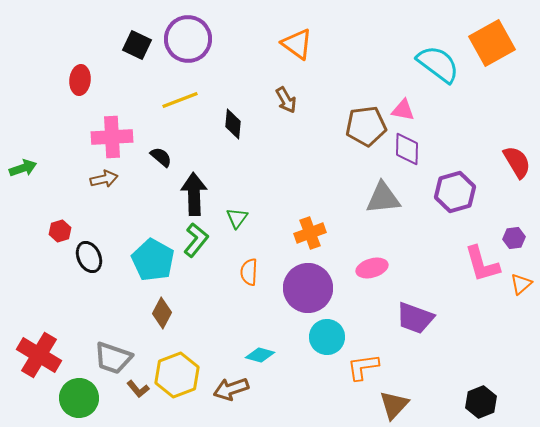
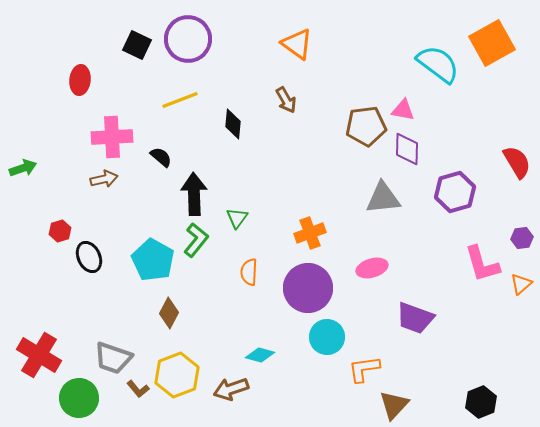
purple hexagon at (514, 238): moved 8 px right
brown diamond at (162, 313): moved 7 px right
orange L-shape at (363, 367): moved 1 px right, 2 px down
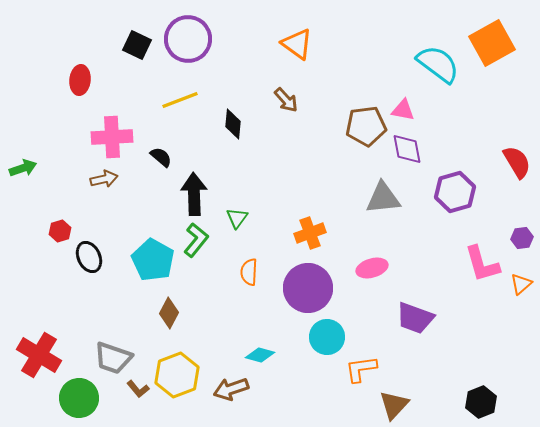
brown arrow at (286, 100): rotated 12 degrees counterclockwise
purple diamond at (407, 149): rotated 12 degrees counterclockwise
orange L-shape at (364, 369): moved 3 px left
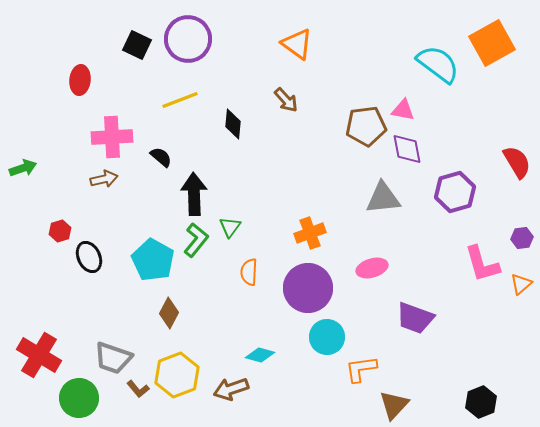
green triangle at (237, 218): moved 7 px left, 9 px down
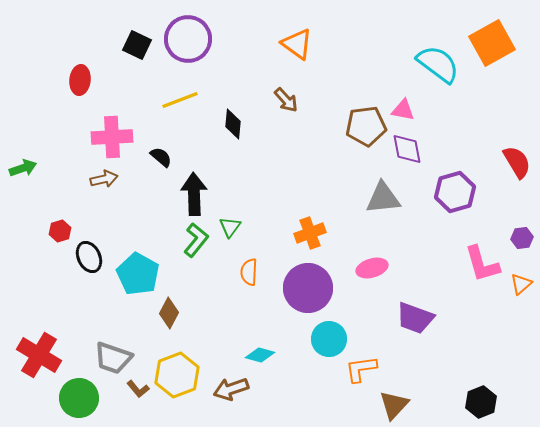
cyan pentagon at (153, 260): moved 15 px left, 14 px down
cyan circle at (327, 337): moved 2 px right, 2 px down
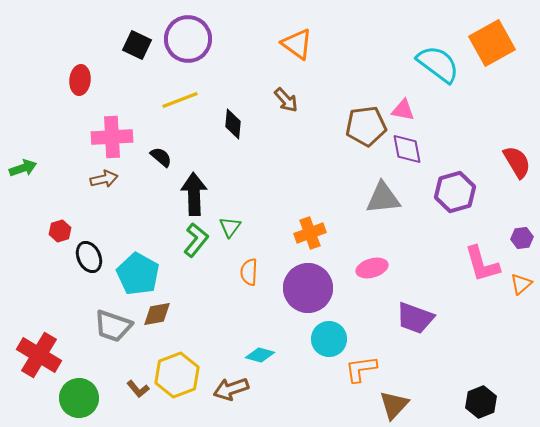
brown diamond at (169, 313): moved 12 px left, 1 px down; rotated 52 degrees clockwise
gray trapezoid at (113, 358): moved 32 px up
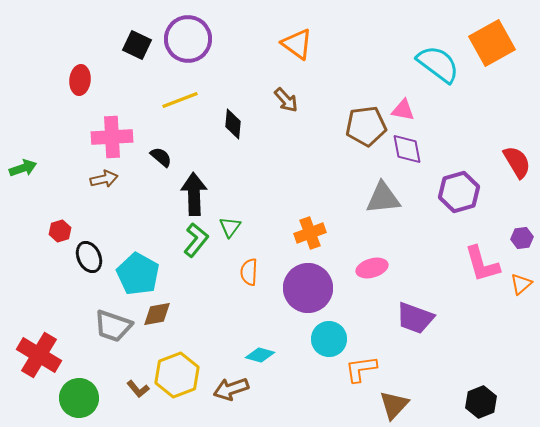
purple hexagon at (455, 192): moved 4 px right
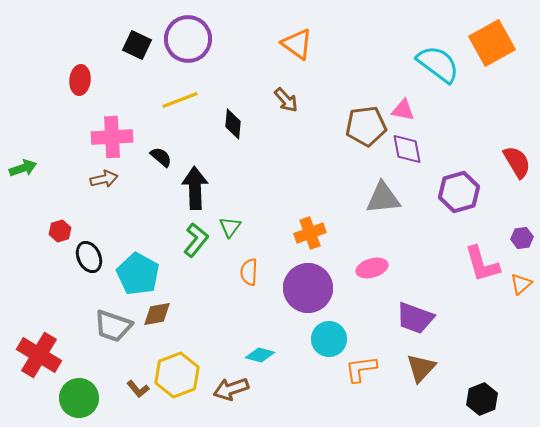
black arrow at (194, 194): moved 1 px right, 6 px up
black hexagon at (481, 402): moved 1 px right, 3 px up
brown triangle at (394, 405): moved 27 px right, 37 px up
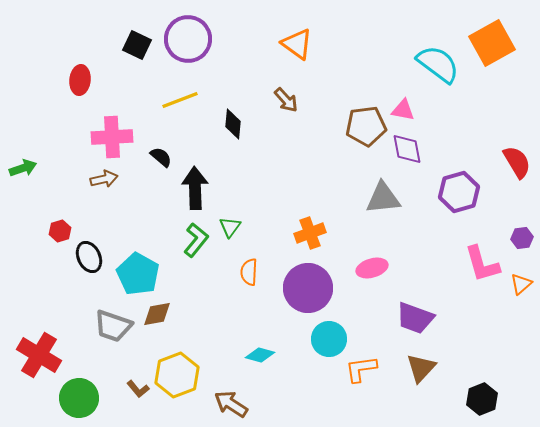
brown arrow at (231, 389): moved 15 px down; rotated 52 degrees clockwise
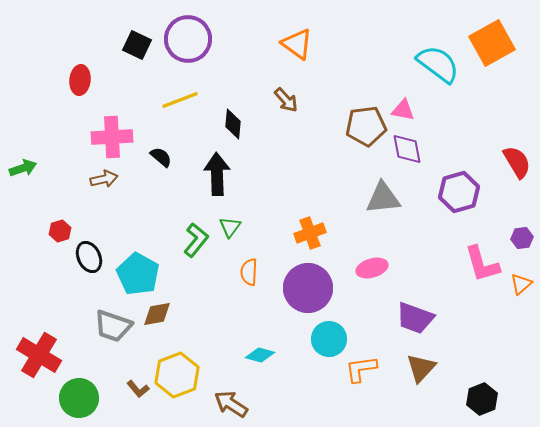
black arrow at (195, 188): moved 22 px right, 14 px up
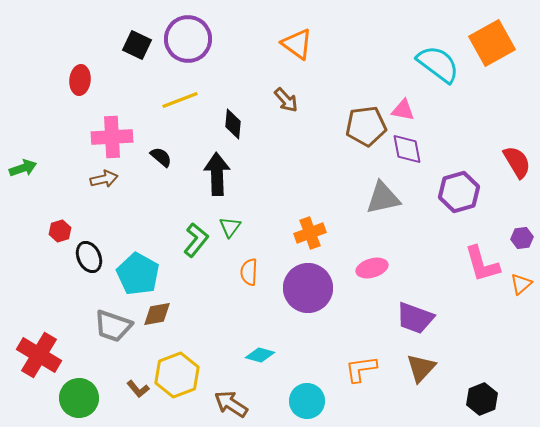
gray triangle at (383, 198): rotated 6 degrees counterclockwise
cyan circle at (329, 339): moved 22 px left, 62 px down
